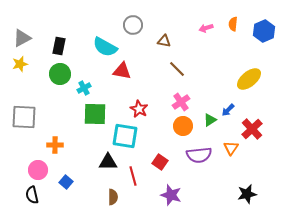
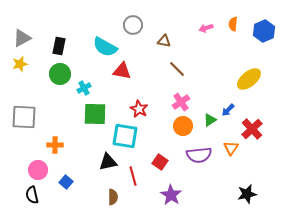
black triangle: rotated 12 degrees counterclockwise
purple star: rotated 15 degrees clockwise
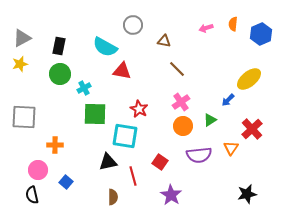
blue hexagon: moved 3 px left, 3 px down
blue arrow: moved 10 px up
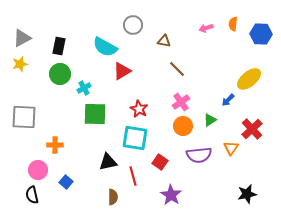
blue hexagon: rotated 25 degrees clockwise
red triangle: rotated 42 degrees counterclockwise
cyan square: moved 10 px right, 2 px down
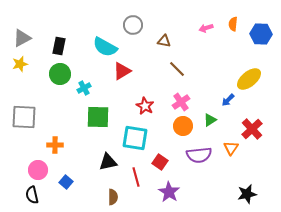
red star: moved 6 px right, 3 px up
green square: moved 3 px right, 3 px down
red line: moved 3 px right, 1 px down
purple star: moved 2 px left, 3 px up
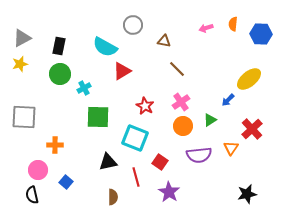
cyan square: rotated 12 degrees clockwise
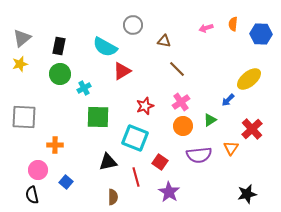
gray triangle: rotated 12 degrees counterclockwise
red star: rotated 24 degrees clockwise
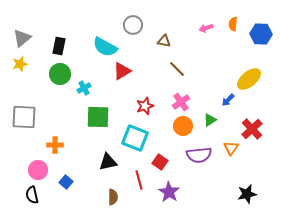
red line: moved 3 px right, 3 px down
